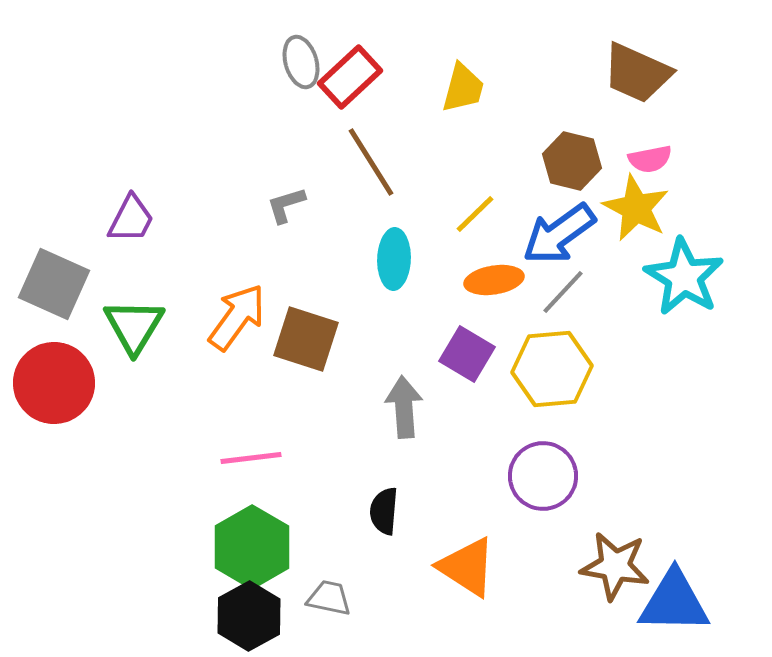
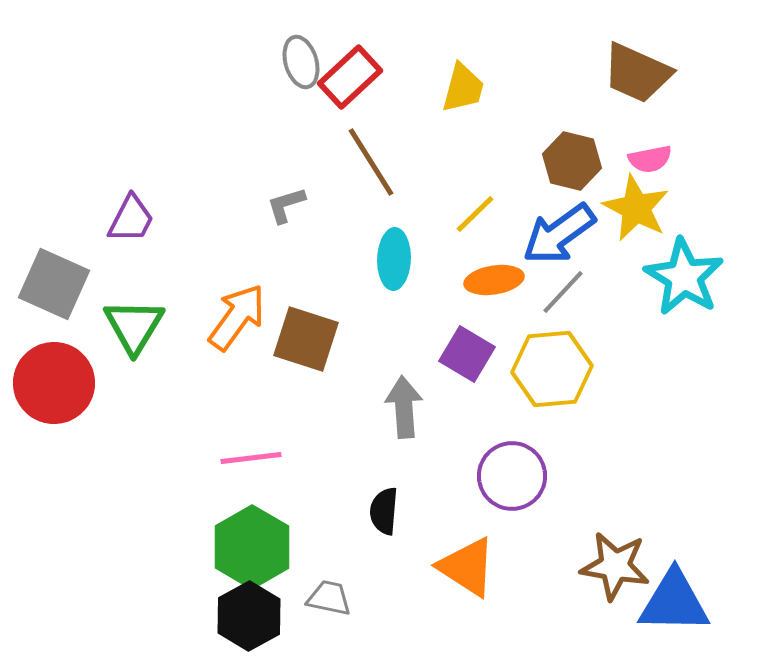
purple circle: moved 31 px left
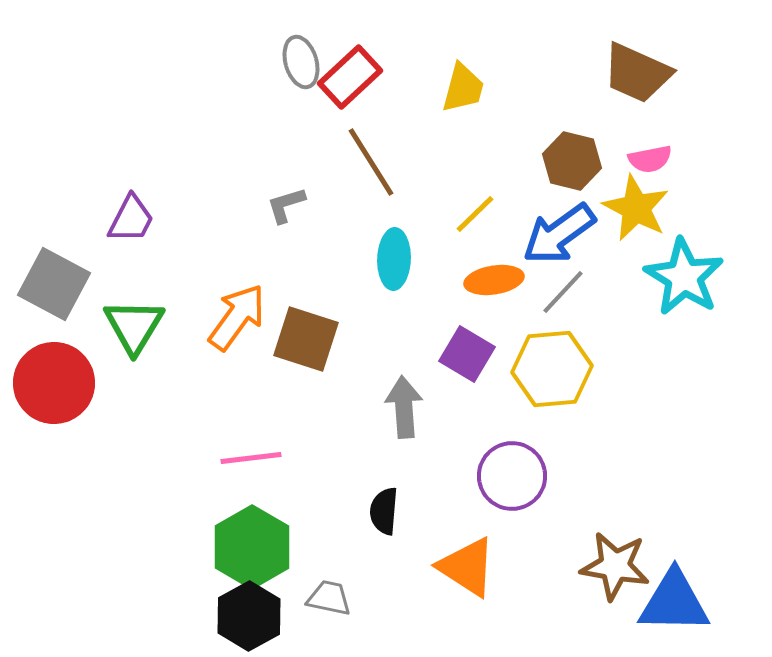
gray square: rotated 4 degrees clockwise
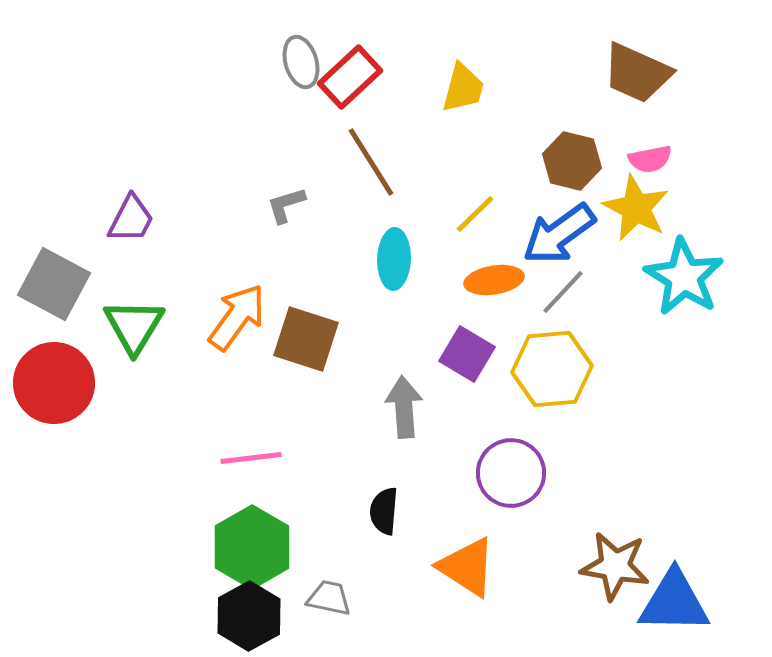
purple circle: moved 1 px left, 3 px up
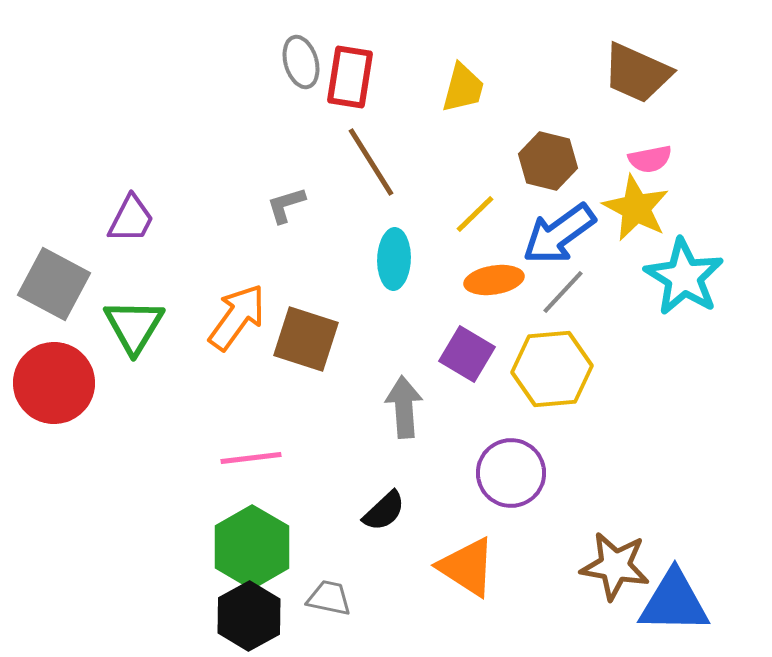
red rectangle: rotated 38 degrees counterclockwise
brown hexagon: moved 24 px left
black semicircle: rotated 138 degrees counterclockwise
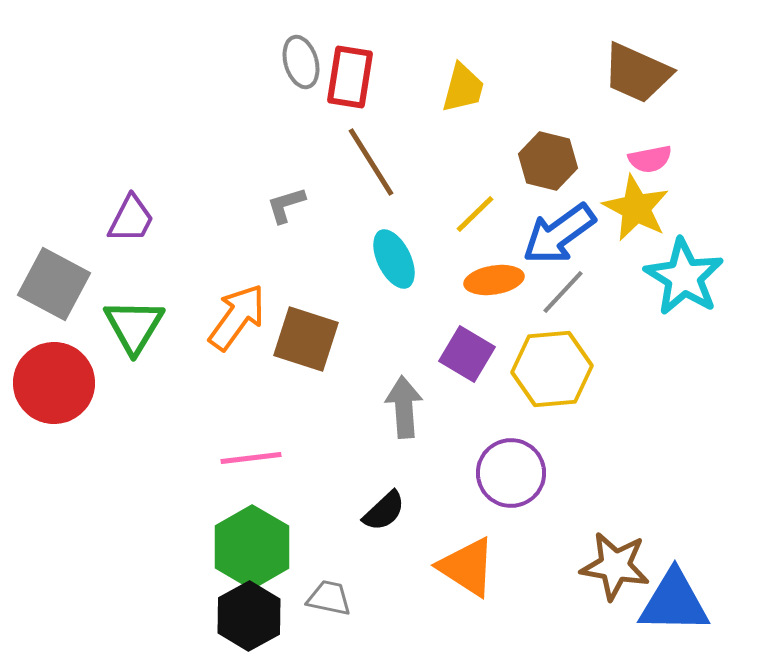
cyan ellipse: rotated 28 degrees counterclockwise
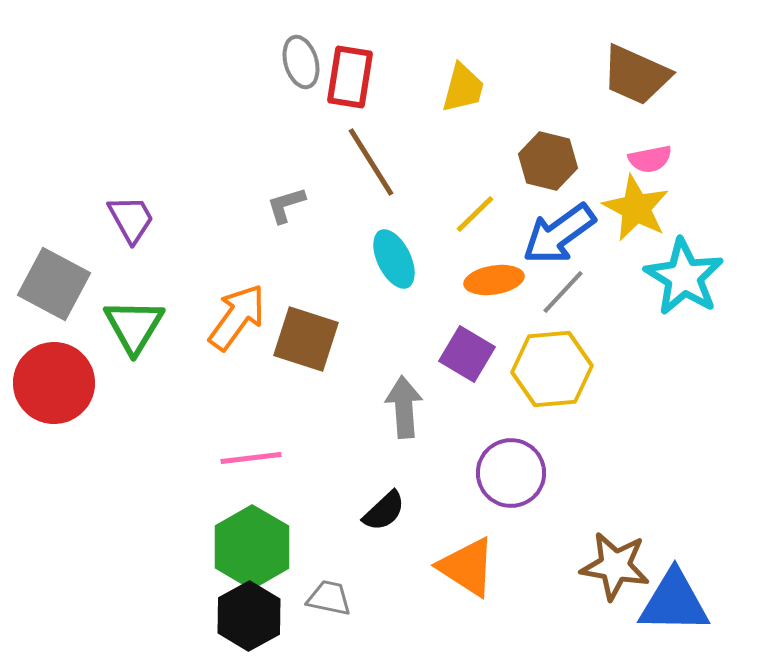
brown trapezoid: moved 1 px left, 2 px down
purple trapezoid: rotated 56 degrees counterclockwise
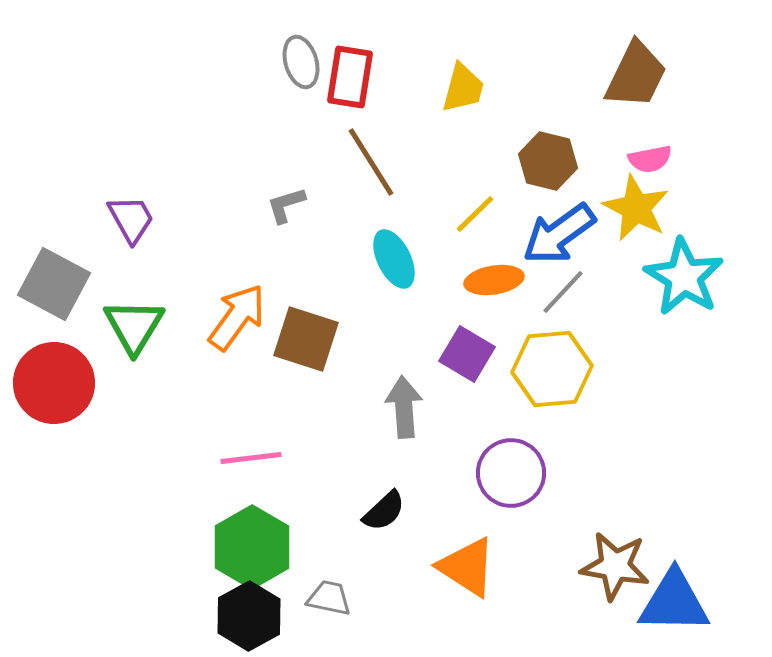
brown trapezoid: rotated 88 degrees counterclockwise
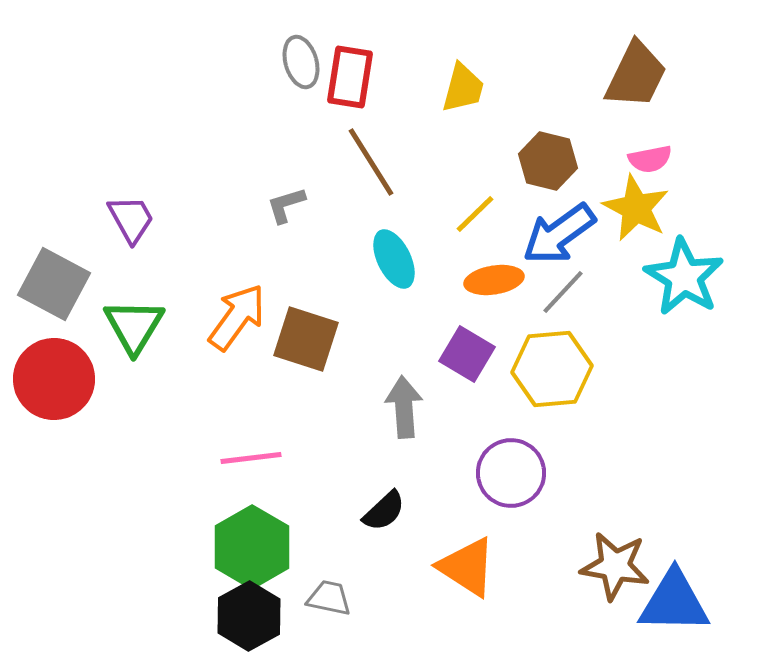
red circle: moved 4 px up
